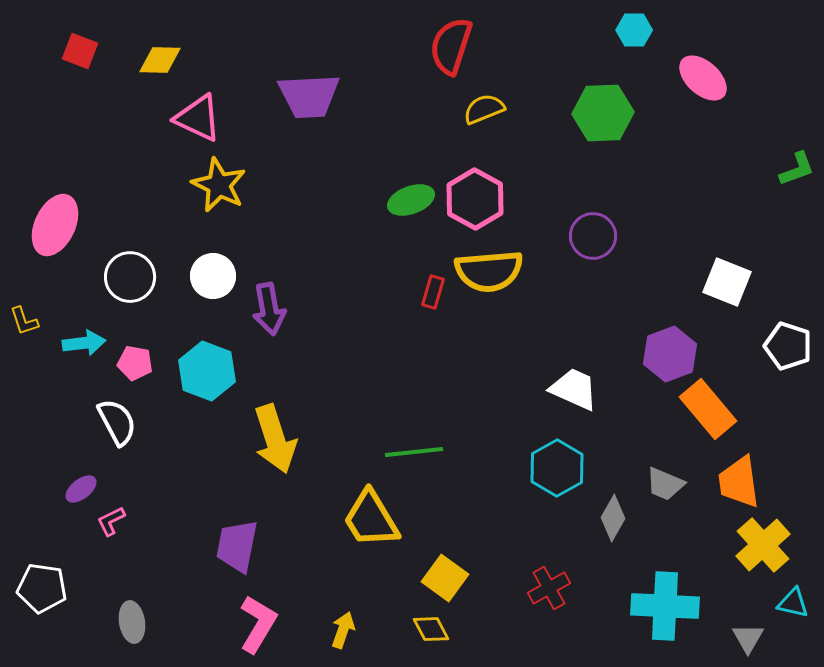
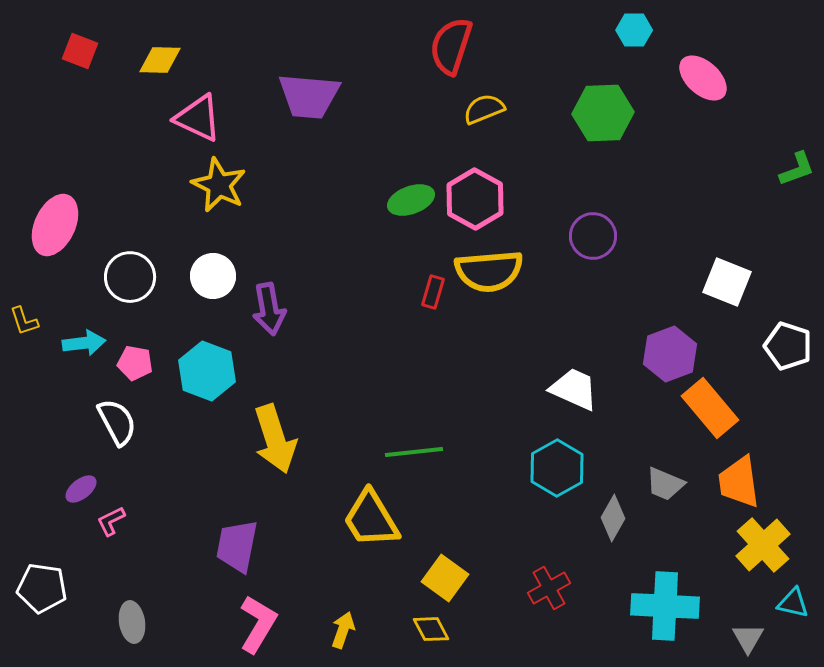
purple trapezoid at (309, 96): rotated 8 degrees clockwise
orange rectangle at (708, 409): moved 2 px right, 1 px up
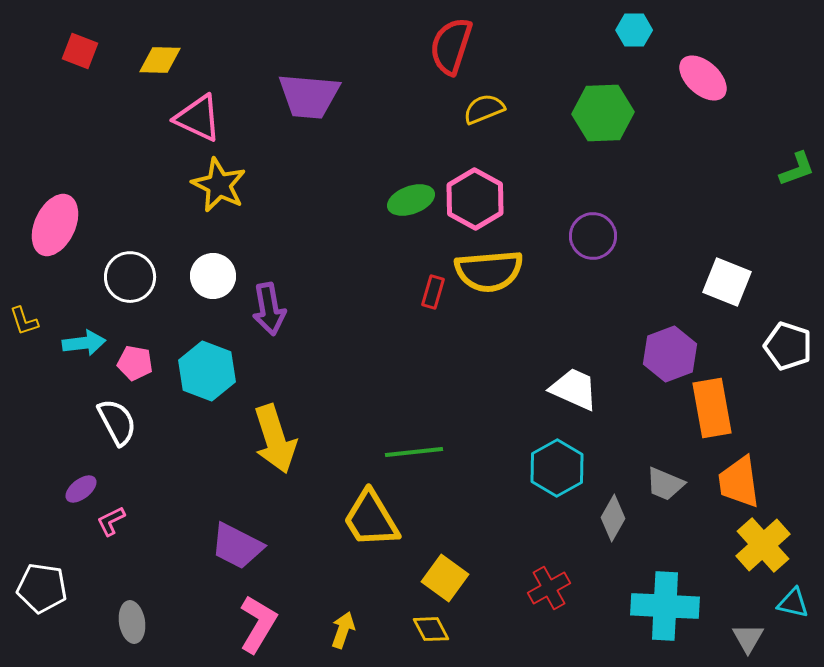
orange rectangle at (710, 408): moved 2 px right; rotated 30 degrees clockwise
purple trapezoid at (237, 546): rotated 74 degrees counterclockwise
